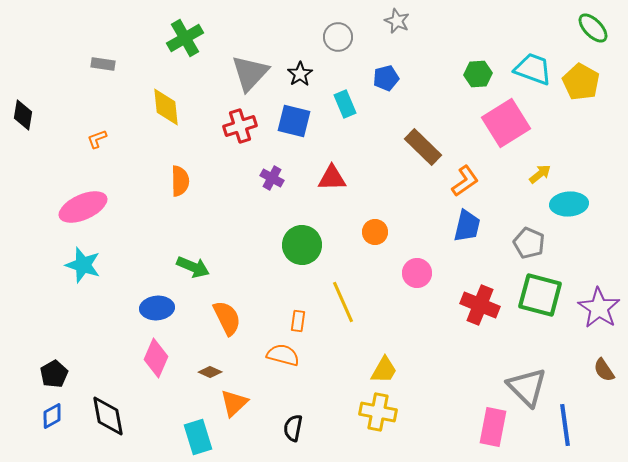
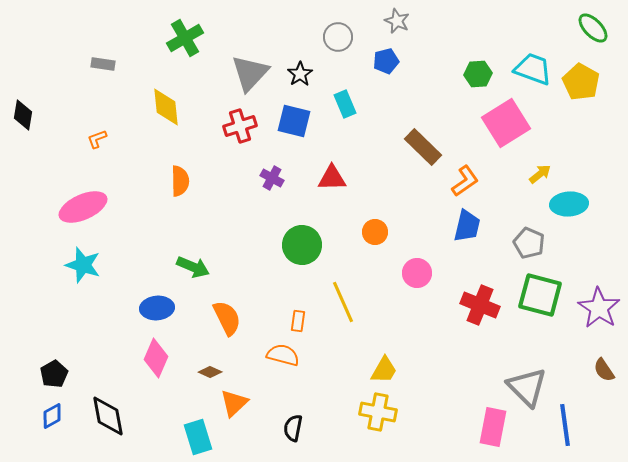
blue pentagon at (386, 78): moved 17 px up
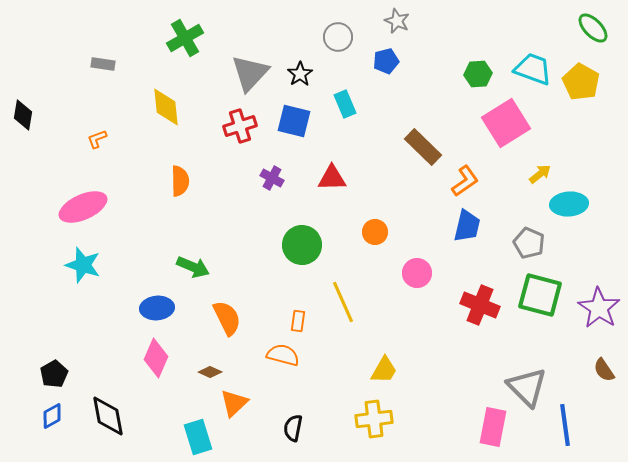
yellow cross at (378, 412): moved 4 px left, 7 px down; rotated 18 degrees counterclockwise
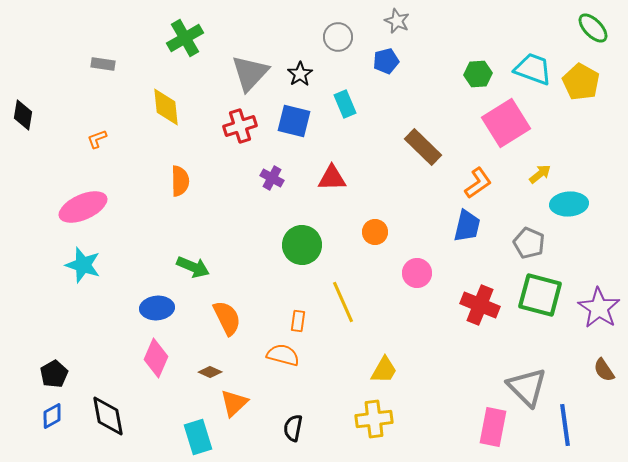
orange L-shape at (465, 181): moved 13 px right, 2 px down
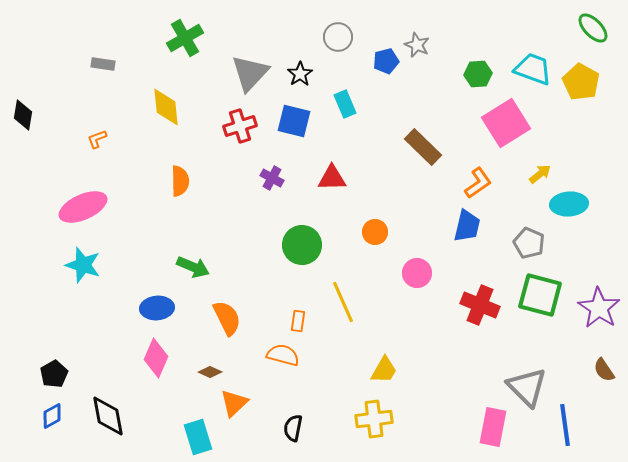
gray star at (397, 21): moved 20 px right, 24 px down
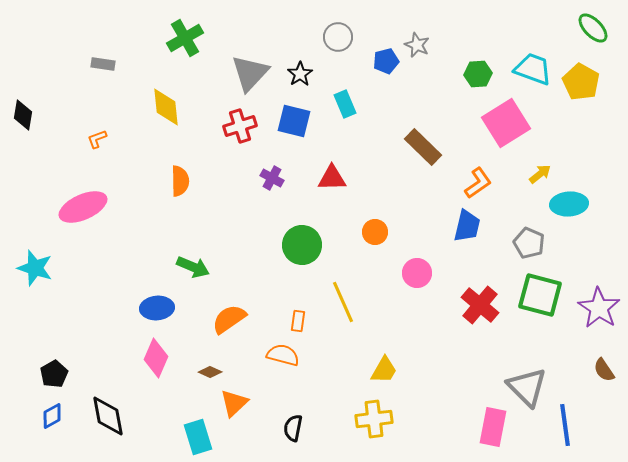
cyan star at (83, 265): moved 48 px left, 3 px down
red cross at (480, 305): rotated 18 degrees clockwise
orange semicircle at (227, 318): moved 2 px right, 1 px down; rotated 99 degrees counterclockwise
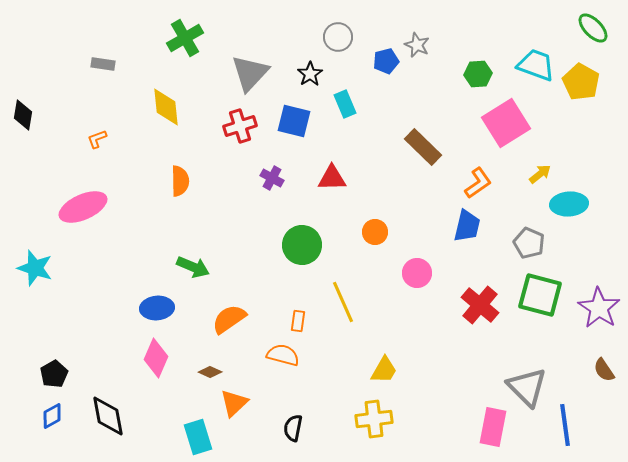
cyan trapezoid at (533, 69): moved 3 px right, 4 px up
black star at (300, 74): moved 10 px right
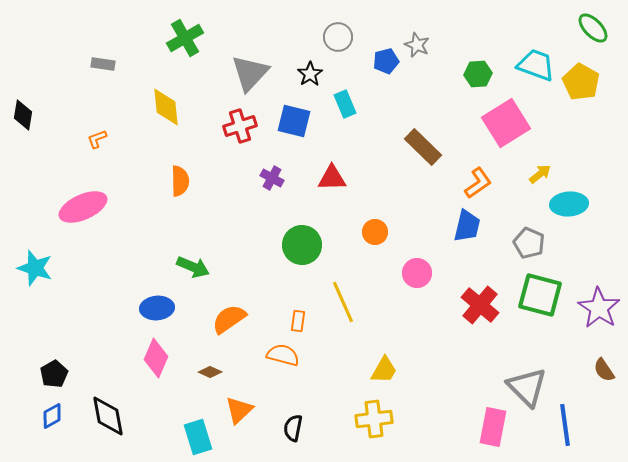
orange triangle at (234, 403): moved 5 px right, 7 px down
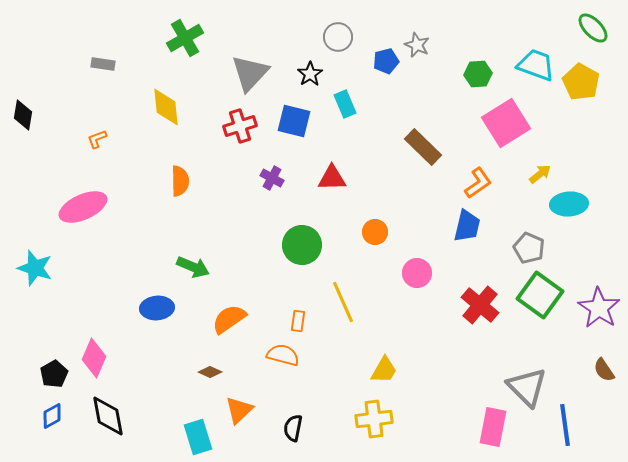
gray pentagon at (529, 243): moved 5 px down
green square at (540, 295): rotated 21 degrees clockwise
pink diamond at (156, 358): moved 62 px left
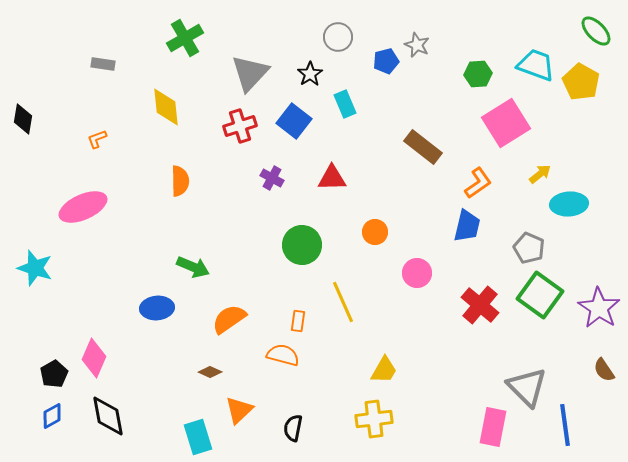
green ellipse at (593, 28): moved 3 px right, 3 px down
black diamond at (23, 115): moved 4 px down
blue square at (294, 121): rotated 24 degrees clockwise
brown rectangle at (423, 147): rotated 6 degrees counterclockwise
